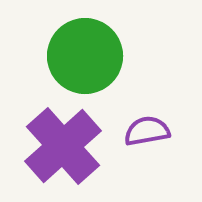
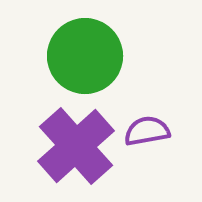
purple cross: moved 13 px right
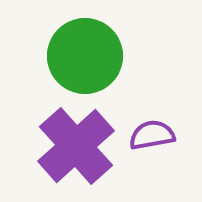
purple semicircle: moved 5 px right, 4 px down
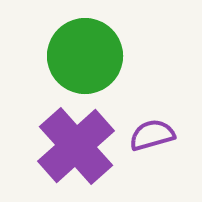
purple semicircle: rotated 6 degrees counterclockwise
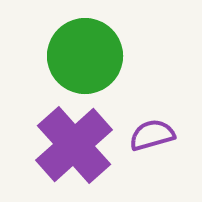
purple cross: moved 2 px left, 1 px up
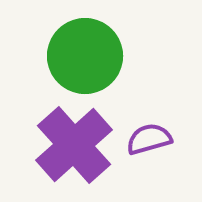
purple semicircle: moved 3 px left, 4 px down
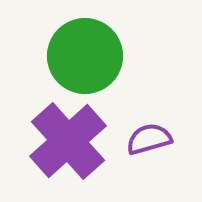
purple cross: moved 6 px left, 4 px up
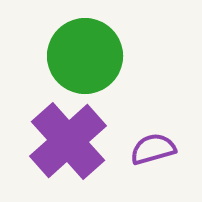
purple semicircle: moved 4 px right, 10 px down
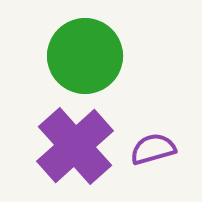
purple cross: moved 7 px right, 5 px down
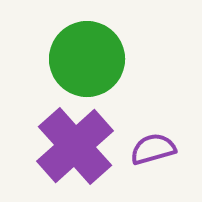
green circle: moved 2 px right, 3 px down
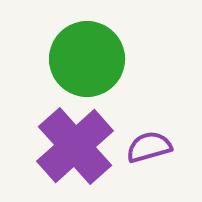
purple semicircle: moved 4 px left, 2 px up
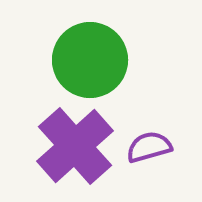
green circle: moved 3 px right, 1 px down
